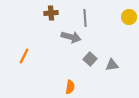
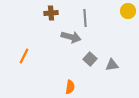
yellow circle: moved 1 px left, 6 px up
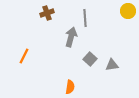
brown cross: moved 4 px left; rotated 16 degrees counterclockwise
gray arrow: rotated 90 degrees counterclockwise
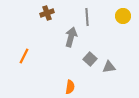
yellow circle: moved 5 px left, 5 px down
gray line: moved 2 px right, 1 px up
gray triangle: moved 3 px left, 2 px down
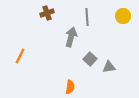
orange line: moved 4 px left
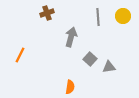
gray line: moved 11 px right
orange line: moved 1 px up
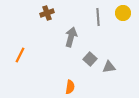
yellow circle: moved 3 px up
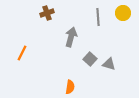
orange line: moved 2 px right, 2 px up
gray triangle: moved 3 px up; rotated 24 degrees clockwise
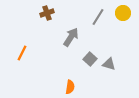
gray line: rotated 36 degrees clockwise
gray arrow: rotated 18 degrees clockwise
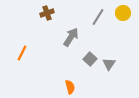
gray triangle: rotated 48 degrees clockwise
orange semicircle: rotated 24 degrees counterclockwise
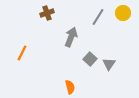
gray arrow: rotated 12 degrees counterclockwise
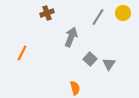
orange semicircle: moved 5 px right, 1 px down
